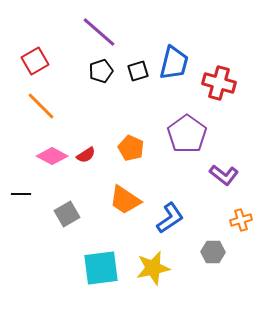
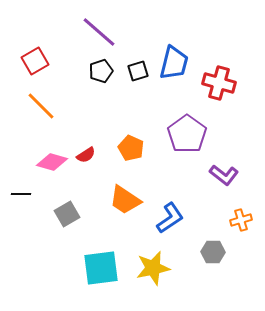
pink diamond: moved 6 px down; rotated 12 degrees counterclockwise
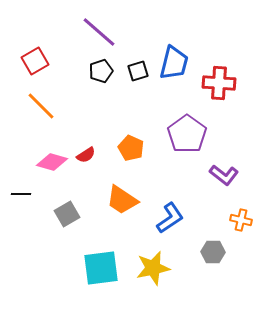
red cross: rotated 12 degrees counterclockwise
orange trapezoid: moved 3 px left
orange cross: rotated 30 degrees clockwise
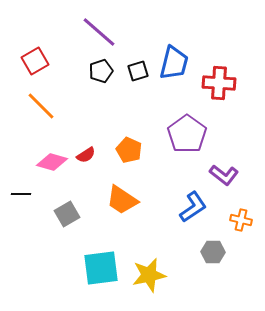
orange pentagon: moved 2 px left, 2 px down
blue L-shape: moved 23 px right, 11 px up
yellow star: moved 4 px left, 7 px down
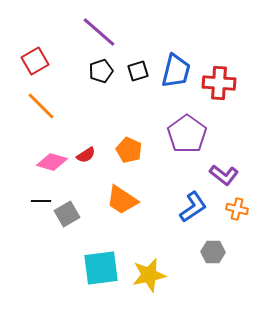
blue trapezoid: moved 2 px right, 8 px down
black line: moved 20 px right, 7 px down
orange cross: moved 4 px left, 11 px up
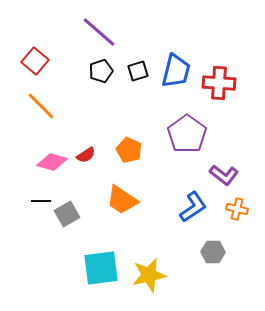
red square: rotated 20 degrees counterclockwise
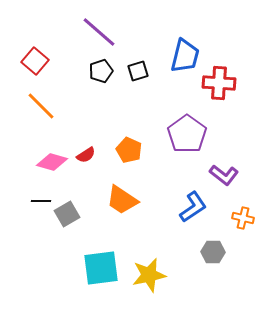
blue trapezoid: moved 9 px right, 15 px up
orange cross: moved 6 px right, 9 px down
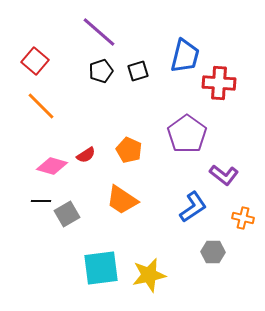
pink diamond: moved 4 px down
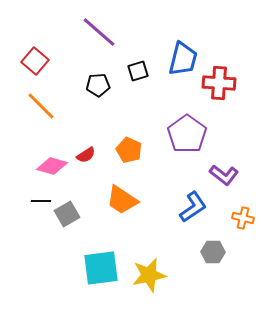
blue trapezoid: moved 2 px left, 3 px down
black pentagon: moved 3 px left, 14 px down; rotated 15 degrees clockwise
